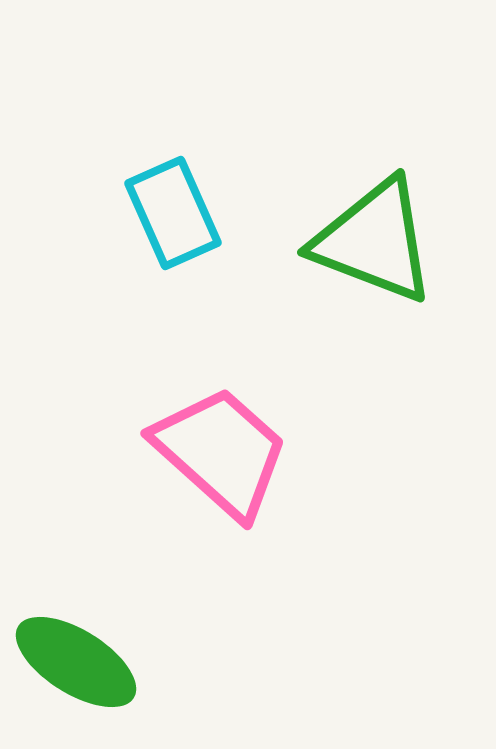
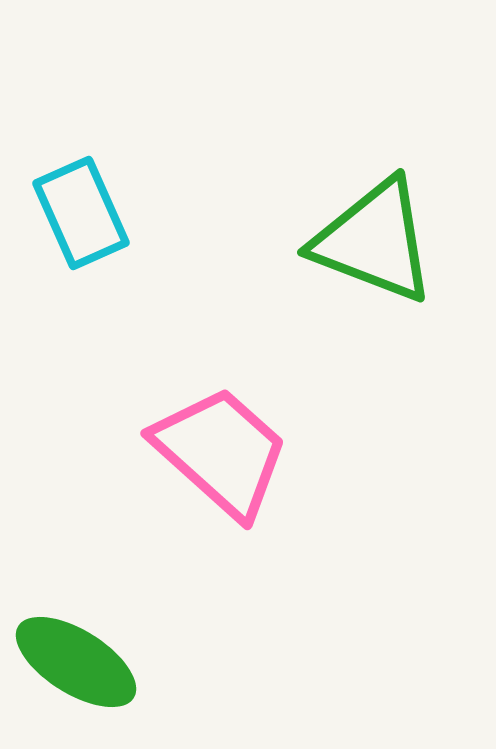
cyan rectangle: moved 92 px left
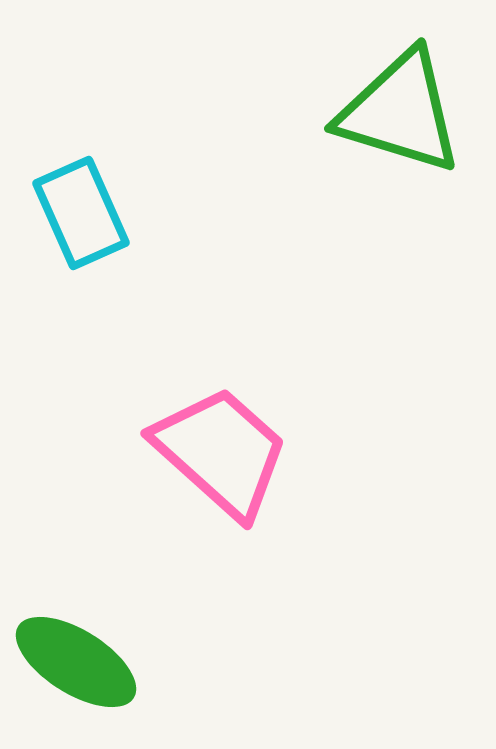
green triangle: moved 26 px right, 129 px up; rotated 4 degrees counterclockwise
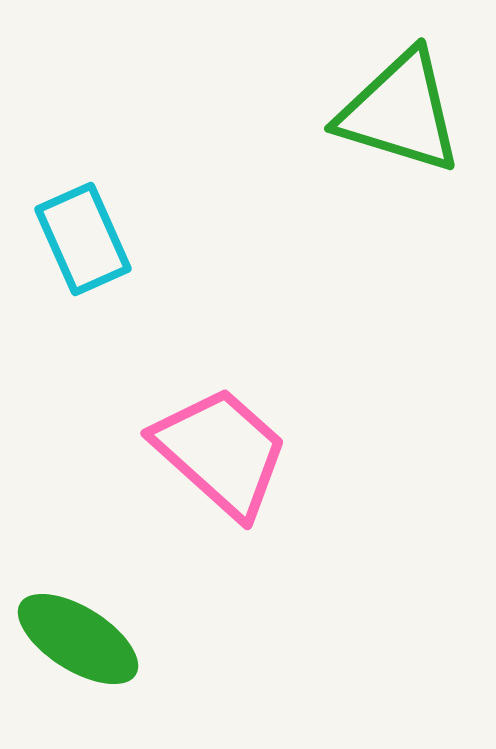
cyan rectangle: moved 2 px right, 26 px down
green ellipse: moved 2 px right, 23 px up
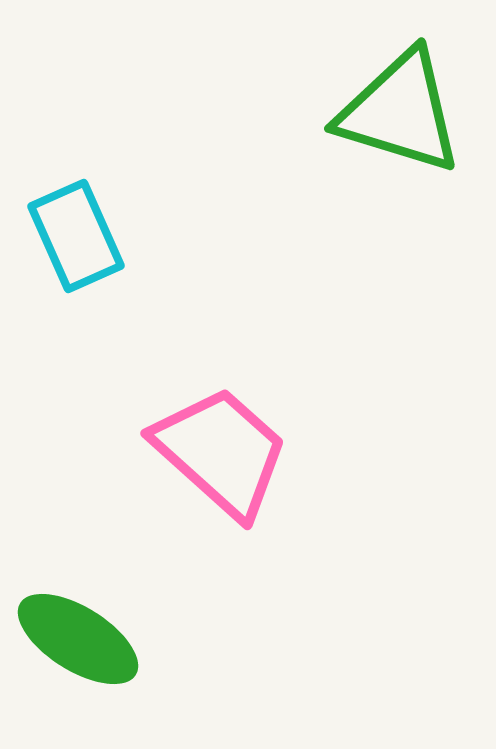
cyan rectangle: moved 7 px left, 3 px up
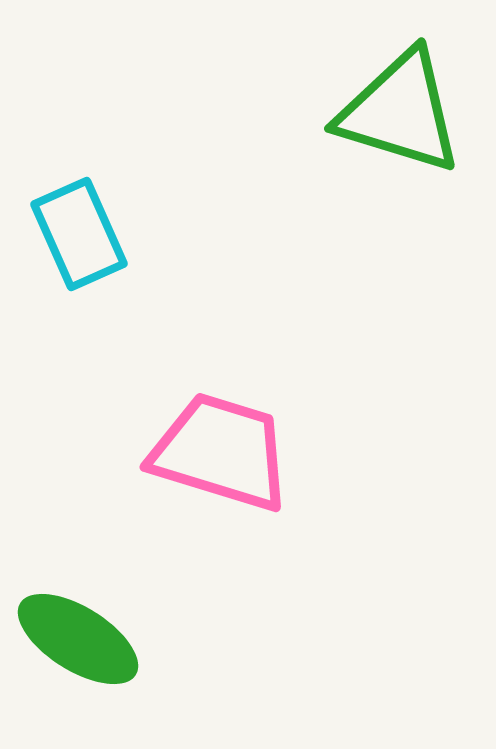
cyan rectangle: moved 3 px right, 2 px up
pink trapezoid: rotated 25 degrees counterclockwise
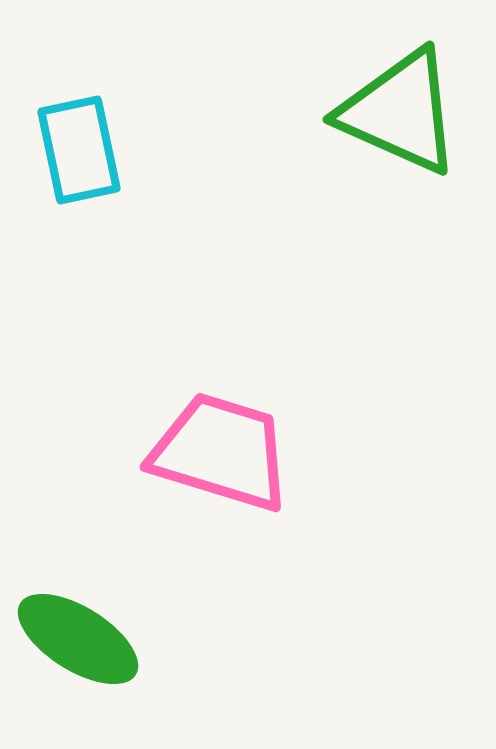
green triangle: rotated 7 degrees clockwise
cyan rectangle: moved 84 px up; rotated 12 degrees clockwise
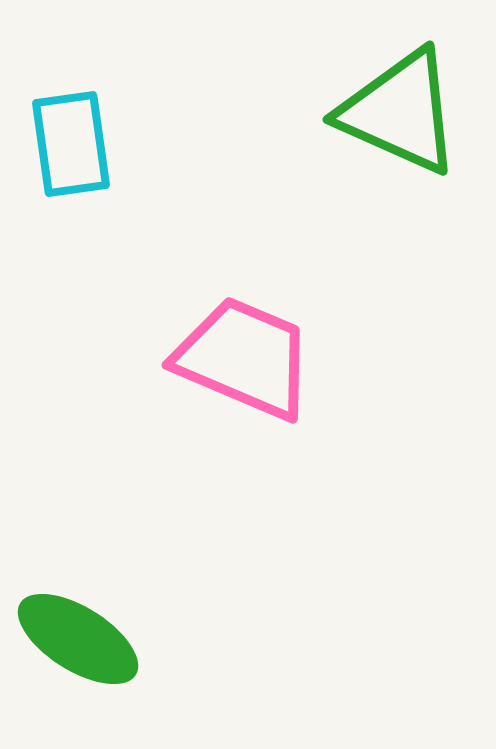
cyan rectangle: moved 8 px left, 6 px up; rotated 4 degrees clockwise
pink trapezoid: moved 23 px right, 94 px up; rotated 6 degrees clockwise
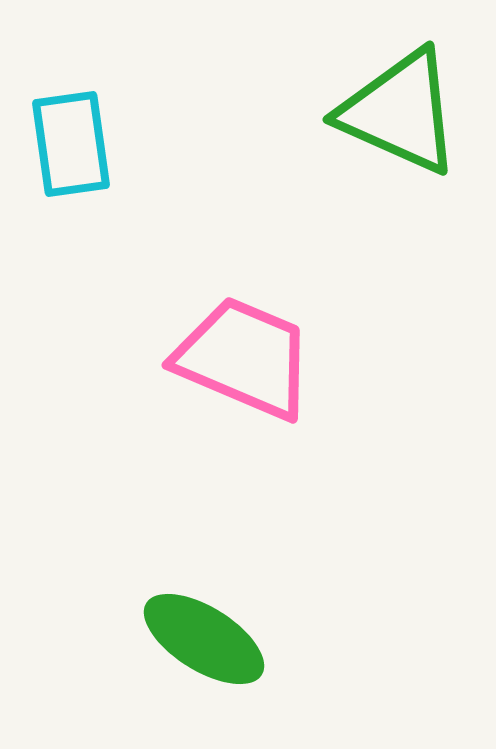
green ellipse: moved 126 px right
